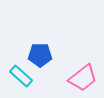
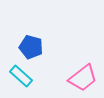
blue pentagon: moved 9 px left, 8 px up; rotated 15 degrees clockwise
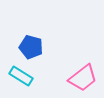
cyan rectangle: rotated 10 degrees counterclockwise
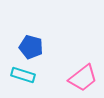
cyan rectangle: moved 2 px right, 1 px up; rotated 15 degrees counterclockwise
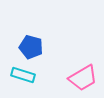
pink trapezoid: rotated 8 degrees clockwise
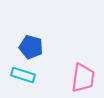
pink trapezoid: rotated 52 degrees counterclockwise
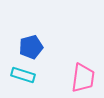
blue pentagon: rotated 30 degrees counterclockwise
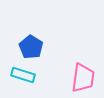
blue pentagon: rotated 25 degrees counterclockwise
